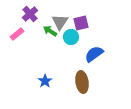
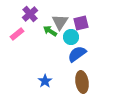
blue semicircle: moved 17 px left
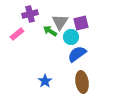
purple cross: rotated 28 degrees clockwise
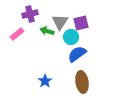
green arrow: moved 3 px left; rotated 16 degrees counterclockwise
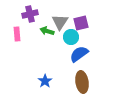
pink rectangle: rotated 56 degrees counterclockwise
blue semicircle: moved 2 px right
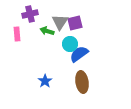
purple square: moved 6 px left
cyan circle: moved 1 px left, 7 px down
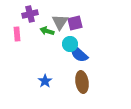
blue semicircle: rotated 102 degrees counterclockwise
